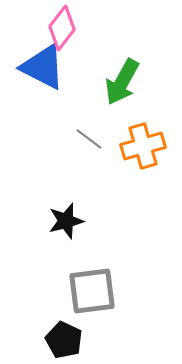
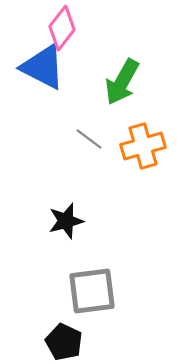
black pentagon: moved 2 px down
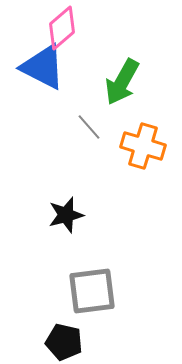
pink diamond: rotated 12 degrees clockwise
gray line: moved 12 px up; rotated 12 degrees clockwise
orange cross: rotated 33 degrees clockwise
black star: moved 6 px up
black pentagon: rotated 12 degrees counterclockwise
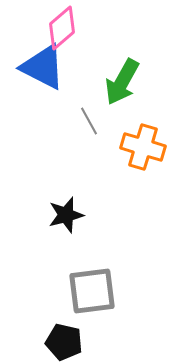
gray line: moved 6 px up; rotated 12 degrees clockwise
orange cross: moved 1 px down
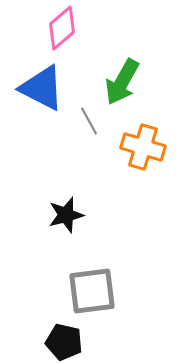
blue triangle: moved 1 px left, 21 px down
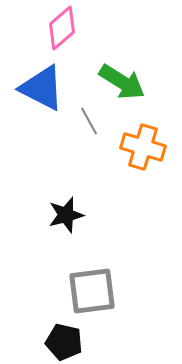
green arrow: rotated 87 degrees counterclockwise
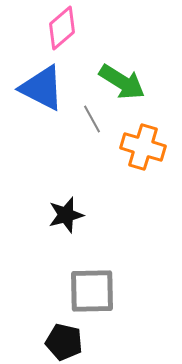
gray line: moved 3 px right, 2 px up
gray square: rotated 6 degrees clockwise
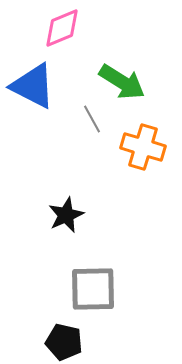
pink diamond: rotated 18 degrees clockwise
blue triangle: moved 9 px left, 2 px up
black star: rotated 9 degrees counterclockwise
gray square: moved 1 px right, 2 px up
